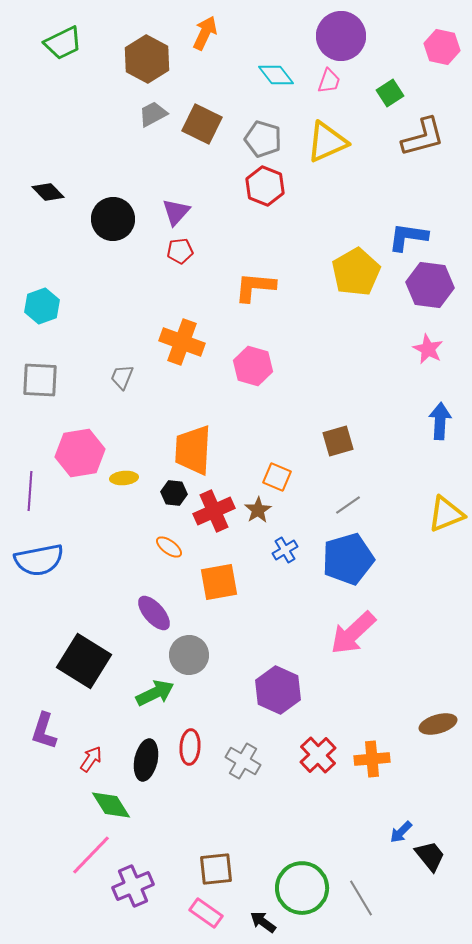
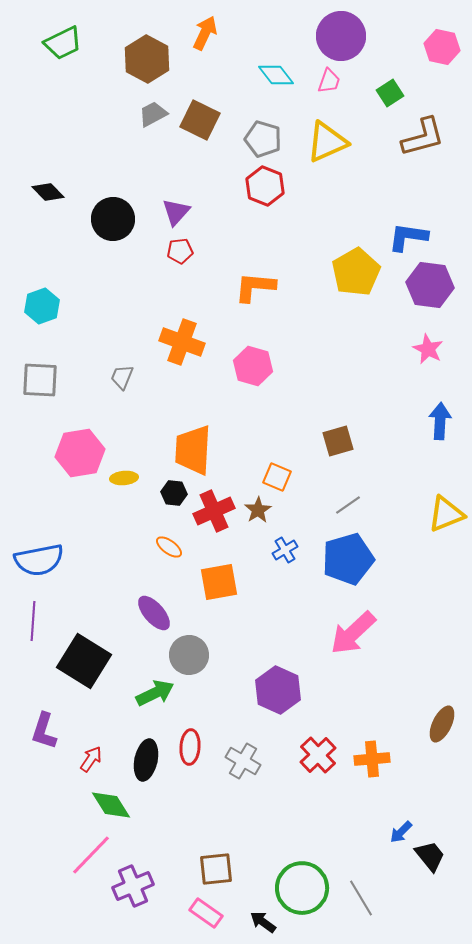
brown square at (202, 124): moved 2 px left, 4 px up
purple line at (30, 491): moved 3 px right, 130 px down
brown ellipse at (438, 724): moved 4 px right; rotated 48 degrees counterclockwise
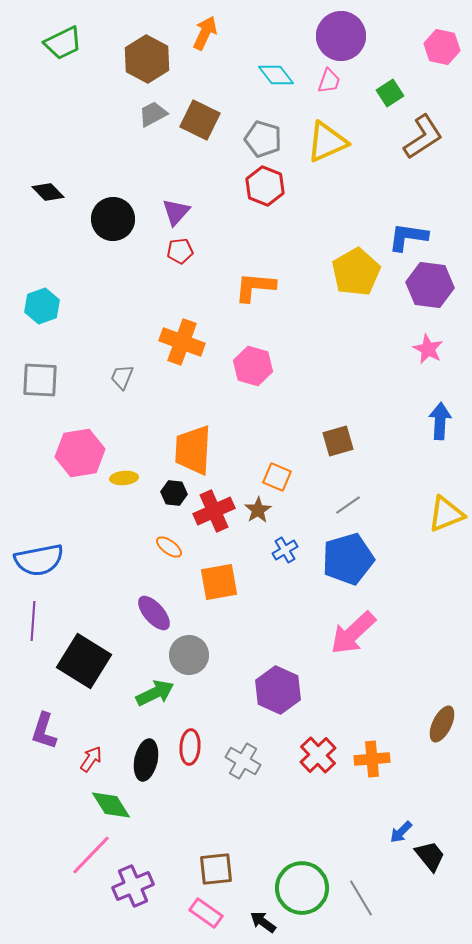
brown L-shape at (423, 137): rotated 18 degrees counterclockwise
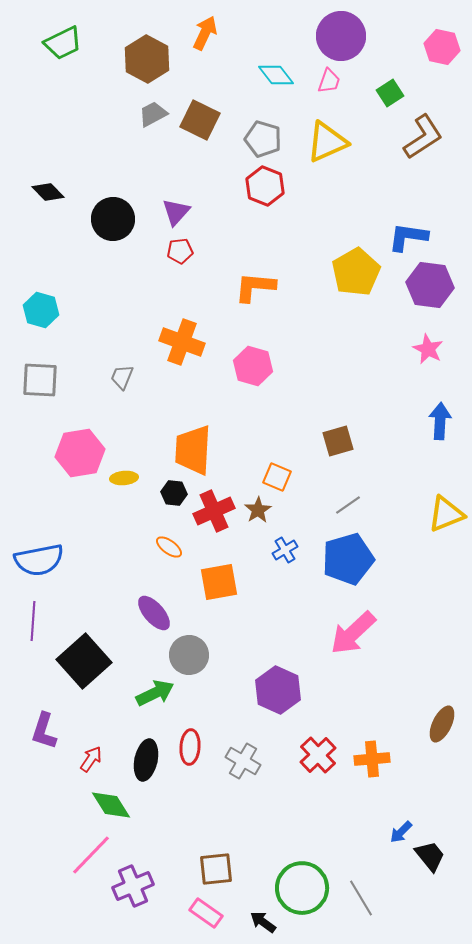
cyan hexagon at (42, 306): moved 1 px left, 4 px down; rotated 24 degrees counterclockwise
black square at (84, 661): rotated 16 degrees clockwise
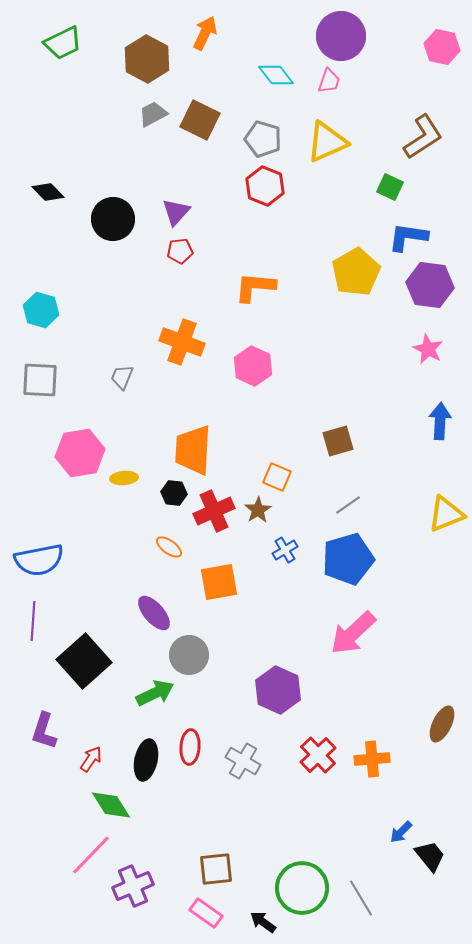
green square at (390, 93): moved 94 px down; rotated 32 degrees counterclockwise
pink hexagon at (253, 366): rotated 9 degrees clockwise
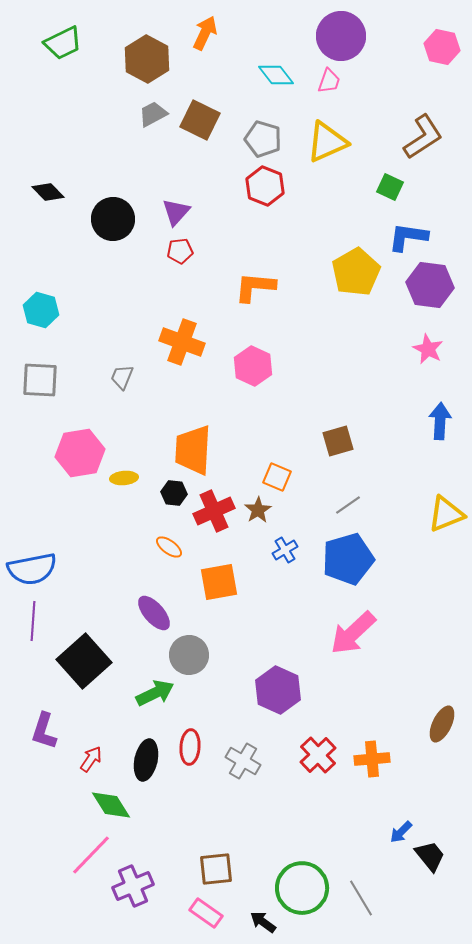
blue semicircle at (39, 560): moved 7 px left, 9 px down
